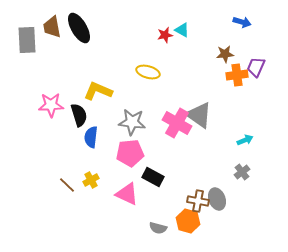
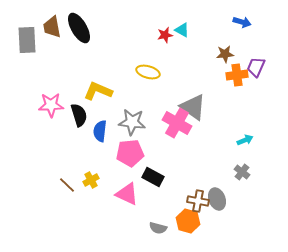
gray triangle: moved 6 px left, 8 px up
blue semicircle: moved 9 px right, 6 px up
gray cross: rotated 14 degrees counterclockwise
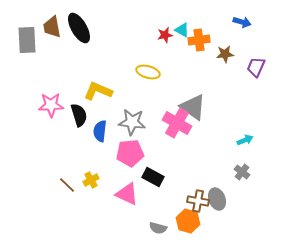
orange cross: moved 38 px left, 35 px up
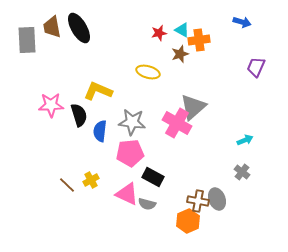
red star: moved 6 px left, 2 px up
brown star: moved 45 px left; rotated 12 degrees counterclockwise
gray triangle: rotated 44 degrees clockwise
orange hexagon: rotated 20 degrees clockwise
gray semicircle: moved 11 px left, 24 px up
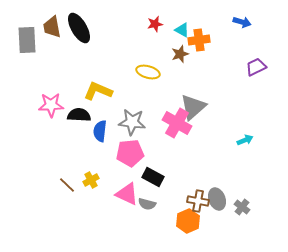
red star: moved 4 px left, 9 px up
purple trapezoid: rotated 40 degrees clockwise
black semicircle: rotated 70 degrees counterclockwise
gray cross: moved 35 px down
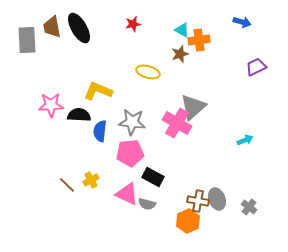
red star: moved 22 px left
gray cross: moved 7 px right
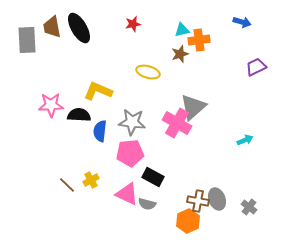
cyan triangle: rotated 42 degrees counterclockwise
